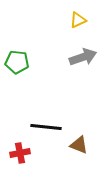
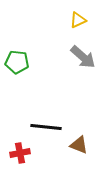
gray arrow: rotated 60 degrees clockwise
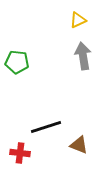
gray arrow: moved 1 px up; rotated 140 degrees counterclockwise
black line: rotated 24 degrees counterclockwise
red cross: rotated 18 degrees clockwise
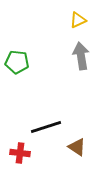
gray arrow: moved 2 px left
brown triangle: moved 2 px left, 2 px down; rotated 12 degrees clockwise
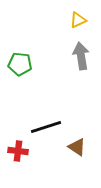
green pentagon: moved 3 px right, 2 px down
red cross: moved 2 px left, 2 px up
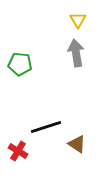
yellow triangle: rotated 36 degrees counterclockwise
gray arrow: moved 5 px left, 3 px up
brown triangle: moved 3 px up
red cross: rotated 24 degrees clockwise
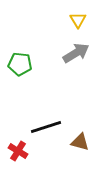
gray arrow: rotated 68 degrees clockwise
brown triangle: moved 3 px right, 2 px up; rotated 18 degrees counterclockwise
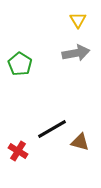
gray arrow: rotated 20 degrees clockwise
green pentagon: rotated 25 degrees clockwise
black line: moved 6 px right, 2 px down; rotated 12 degrees counterclockwise
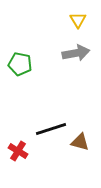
green pentagon: rotated 20 degrees counterclockwise
black line: moved 1 px left; rotated 12 degrees clockwise
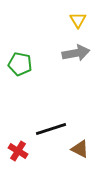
brown triangle: moved 7 px down; rotated 12 degrees clockwise
